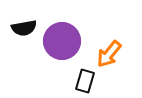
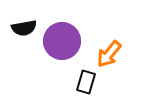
black rectangle: moved 1 px right, 1 px down
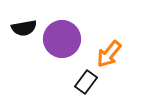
purple circle: moved 2 px up
black rectangle: rotated 20 degrees clockwise
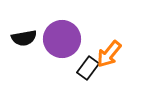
black semicircle: moved 10 px down
black rectangle: moved 2 px right, 14 px up
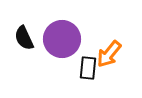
black semicircle: rotated 75 degrees clockwise
black rectangle: rotated 30 degrees counterclockwise
